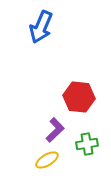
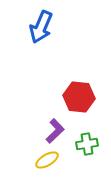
purple L-shape: moved 1 px down
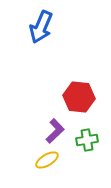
green cross: moved 4 px up
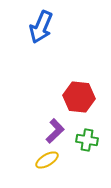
green cross: rotated 20 degrees clockwise
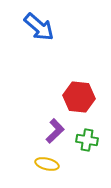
blue arrow: moved 2 px left; rotated 72 degrees counterclockwise
yellow ellipse: moved 4 px down; rotated 45 degrees clockwise
